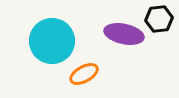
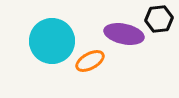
orange ellipse: moved 6 px right, 13 px up
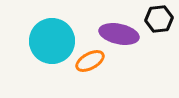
purple ellipse: moved 5 px left
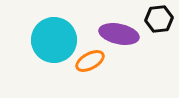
cyan circle: moved 2 px right, 1 px up
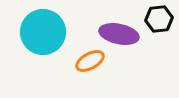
cyan circle: moved 11 px left, 8 px up
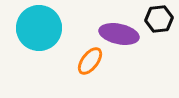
cyan circle: moved 4 px left, 4 px up
orange ellipse: rotated 24 degrees counterclockwise
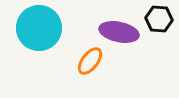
black hexagon: rotated 12 degrees clockwise
purple ellipse: moved 2 px up
